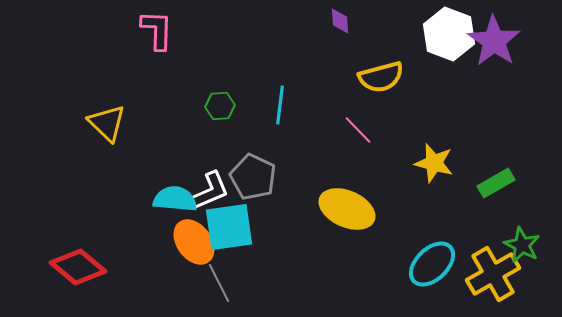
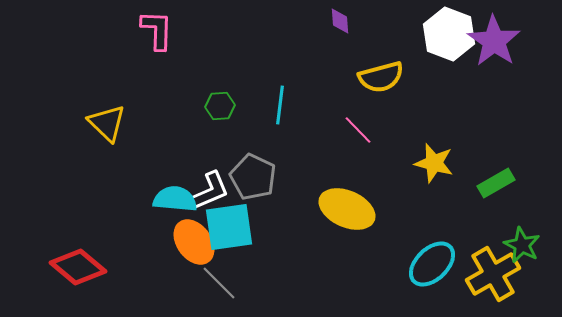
gray line: rotated 18 degrees counterclockwise
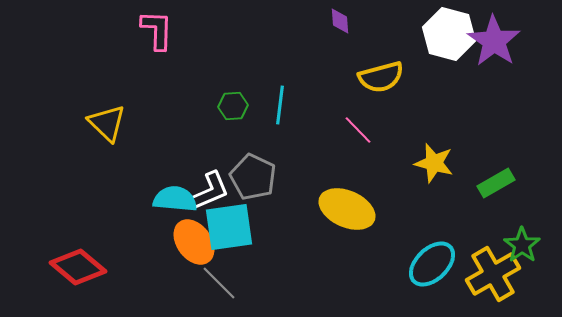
white hexagon: rotated 6 degrees counterclockwise
green hexagon: moved 13 px right
green star: rotated 9 degrees clockwise
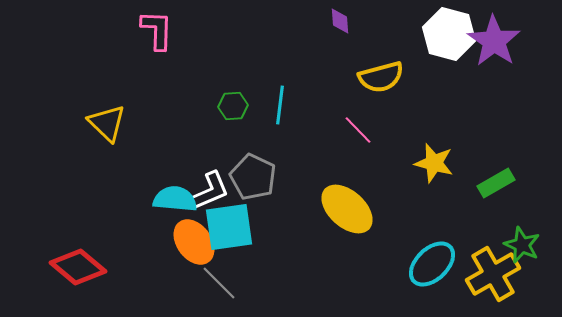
yellow ellipse: rotated 18 degrees clockwise
green star: rotated 12 degrees counterclockwise
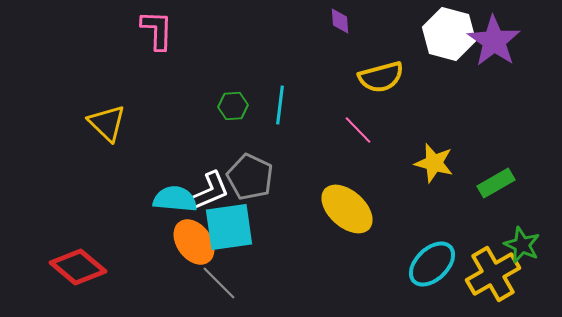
gray pentagon: moved 3 px left
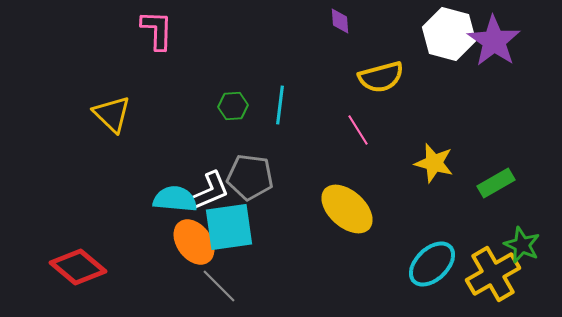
yellow triangle: moved 5 px right, 9 px up
pink line: rotated 12 degrees clockwise
gray pentagon: rotated 18 degrees counterclockwise
gray line: moved 3 px down
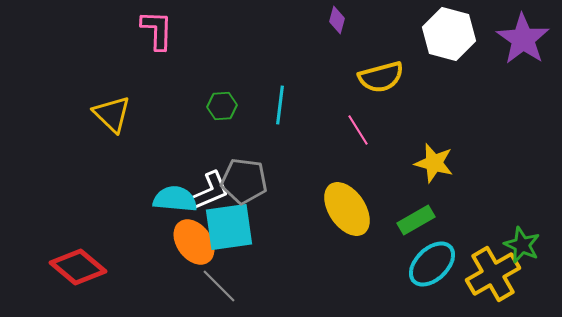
purple diamond: moved 3 px left, 1 px up; rotated 20 degrees clockwise
purple star: moved 29 px right, 2 px up
green hexagon: moved 11 px left
gray pentagon: moved 6 px left, 4 px down
green rectangle: moved 80 px left, 37 px down
yellow ellipse: rotated 14 degrees clockwise
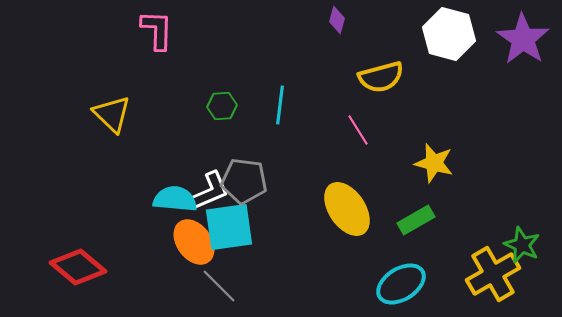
cyan ellipse: moved 31 px left, 20 px down; rotated 12 degrees clockwise
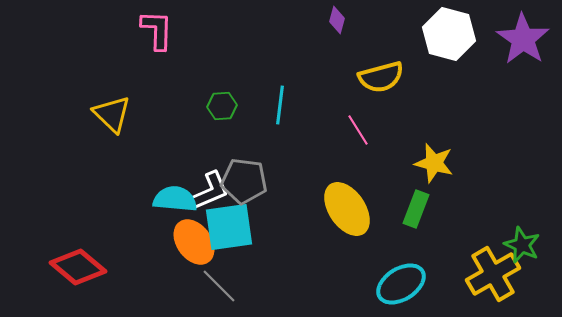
green rectangle: moved 11 px up; rotated 39 degrees counterclockwise
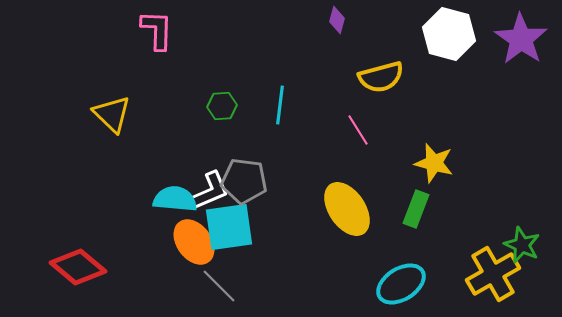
purple star: moved 2 px left
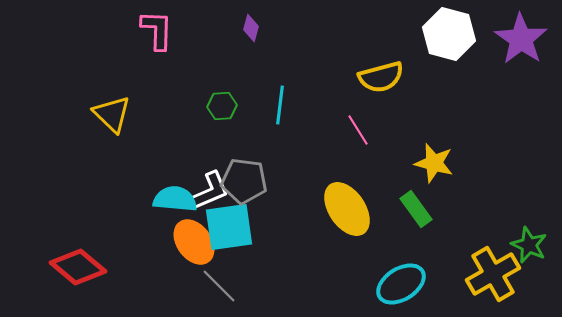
purple diamond: moved 86 px left, 8 px down
green rectangle: rotated 57 degrees counterclockwise
green star: moved 7 px right
